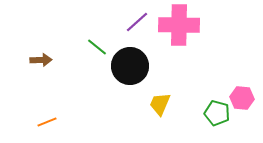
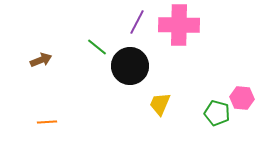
purple line: rotated 20 degrees counterclockwise
brown arrow: rotated 20 degrees counterclockwise
orange line: rotated 18 degrees clockwise
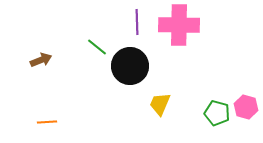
purple line: rotated 30 degrees counterclockwise
pink hexagon: moved 4 px right, 9 px down; rotated 10 degrees clockwise
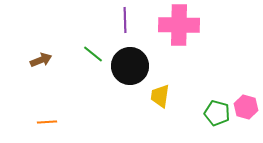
purple line: moved 12 px left, 2 px up
green line: moved 4 px left, 7 px down
yellow trapezoid: moved 8 px up; rotated 15 degrees counterclockwise
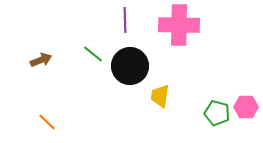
pink hexagon: rotated 15 degrees counterclockwise
orange line: rotated 48 degrees clockwise
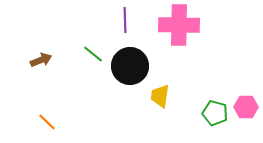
green pentagon: moved 2 px left
